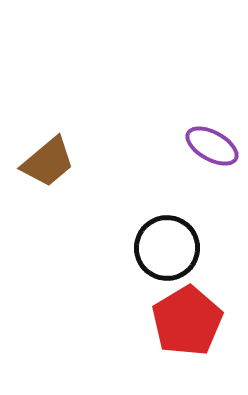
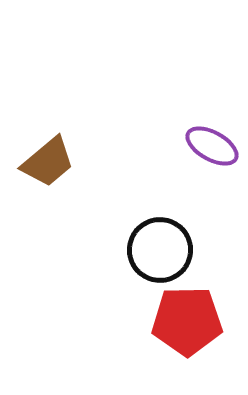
black circle: moved 7 px left, 2 px down
red pentagon: rotated 30 degrees clockwise
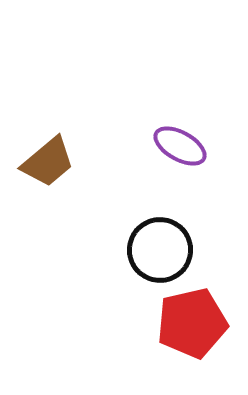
purple ellipse: moved 32 px left
red pentagon: moved 5 px right, 2 px down; rotated 12 degrees counterclockwise
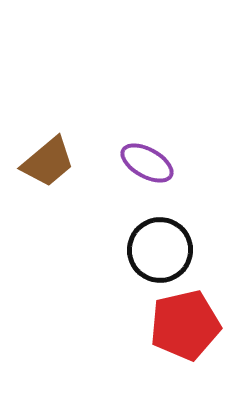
purple ellipse: moved 33 px left, 17 px down
red pentagon: moved 7 px left, 2 px down
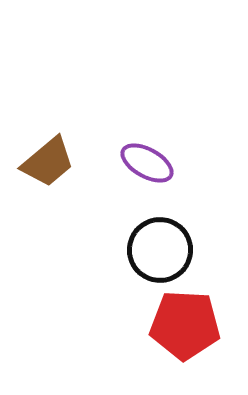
red pentagon: rotated 16 degrees clockwise
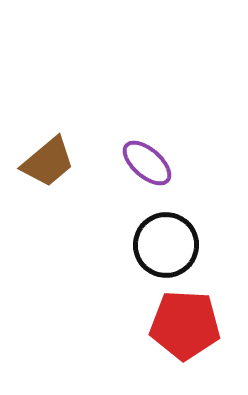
purple ellipse: rotated 12 degrees clockwise
black circle: moved 6 px right, 5 px up
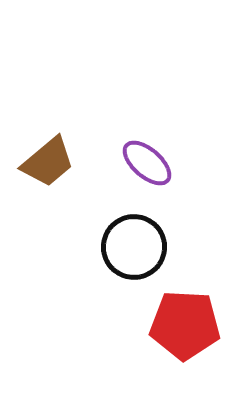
black circle: moved 32 px left, 2 px down
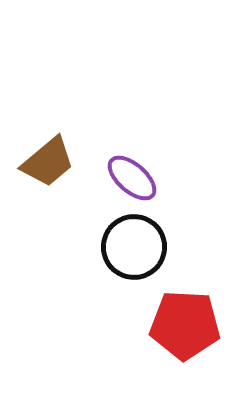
purple ellipse: moved 15 px left, 15 px down
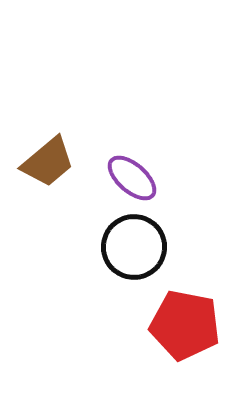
red pentagon: rotated 8 degrees clockwise
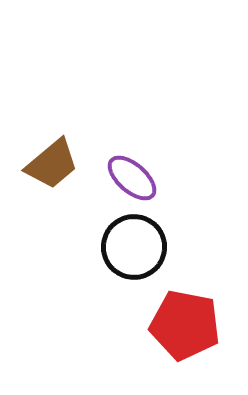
brown trapezoid: moved 4 px right, 2 px down
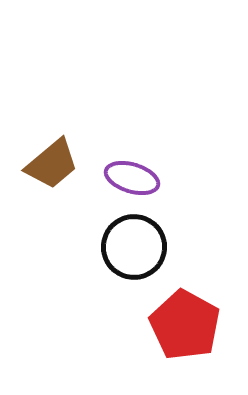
purple ellipse: rotated 24 degrees counterclockwise
red pentagon: rotated 18 degrees clockwise
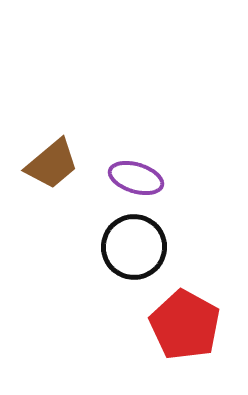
purple ellipse: moved 4 px right
